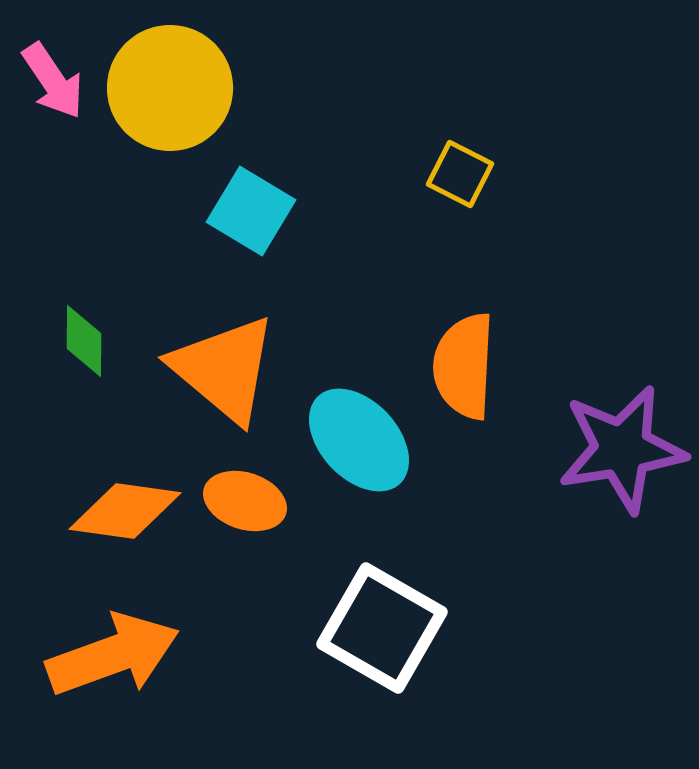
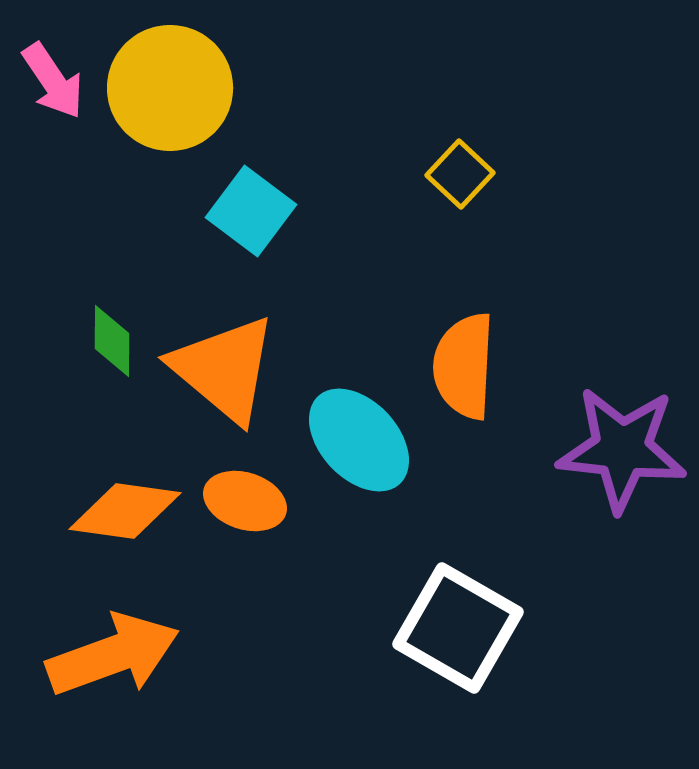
yellow square: rotated 16 degrees clockwise
cyan square: rotated 6 degrees clockwise
green diamond: moved 28 px right
purple star: rotated 15 degrees clockwise
white square: moved 76 px right
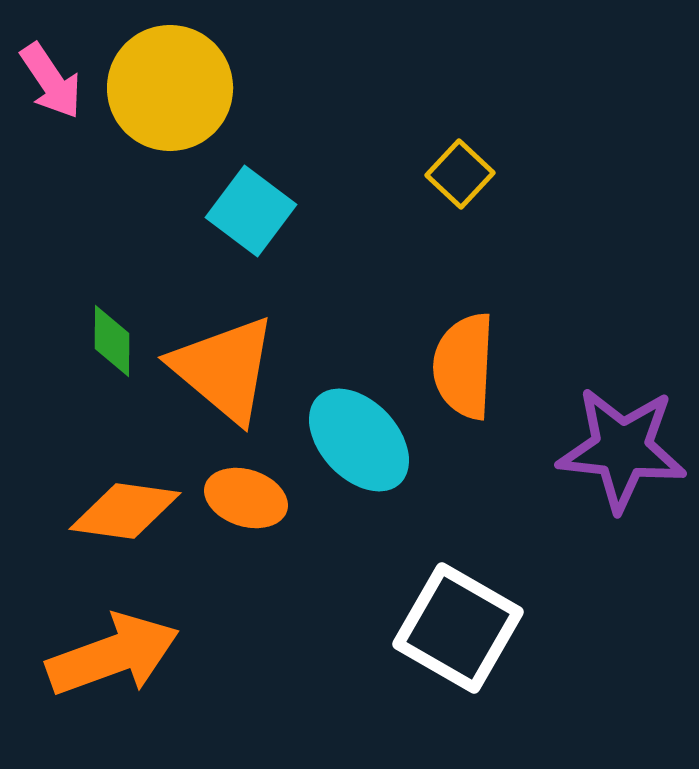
pink arrow: moved 2 px left
orange ellipse: moved 1 px right, 3 px up
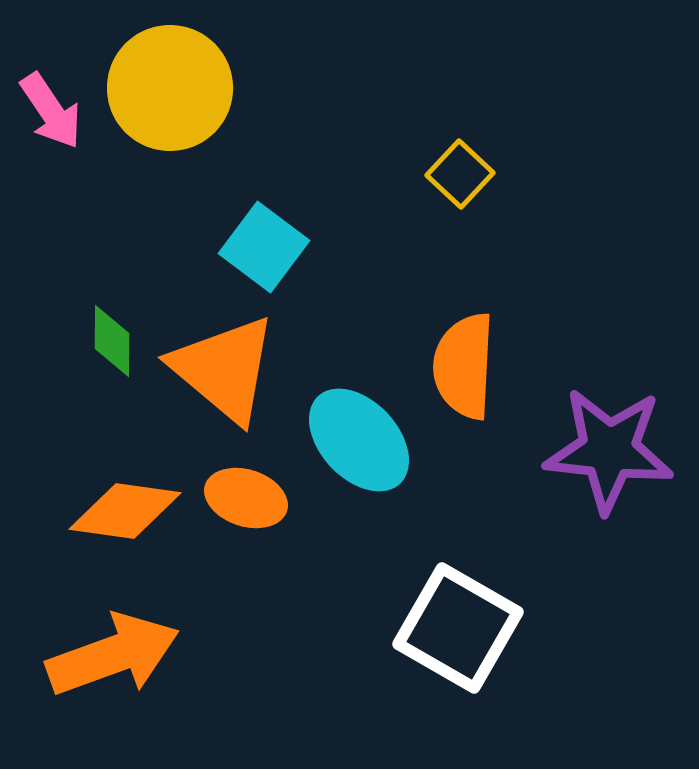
pink arrow: moved 30 px down
cyan square: moved 13 px right, 36 px down
purple star: moved 13 px left, 1 px down
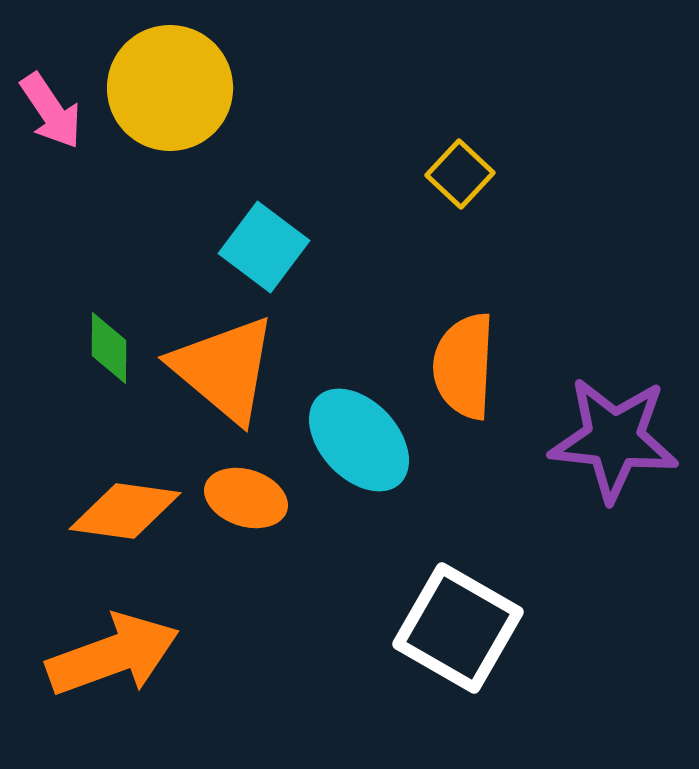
green diamond: moved 3 px left, 7 px down
purple star: moved 5 px right, 11 px up
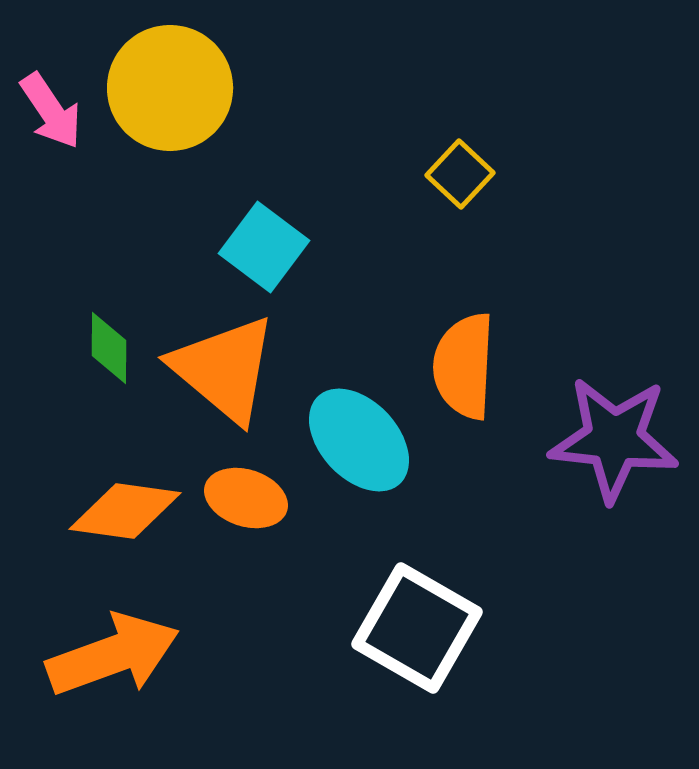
white square: moved 41 px left
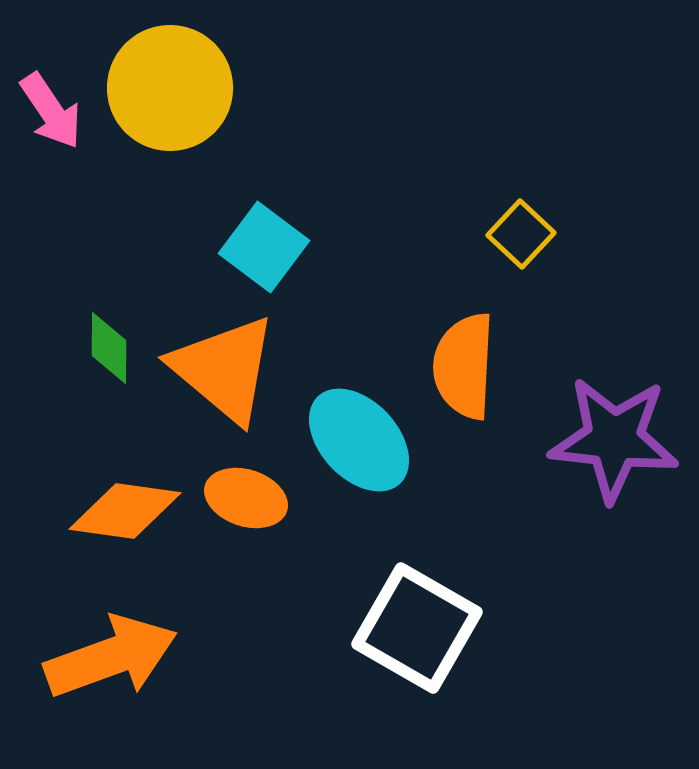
yellow square: moved 61 px right, 60 px down
orange arrow: moved 2 px left, 2 px down
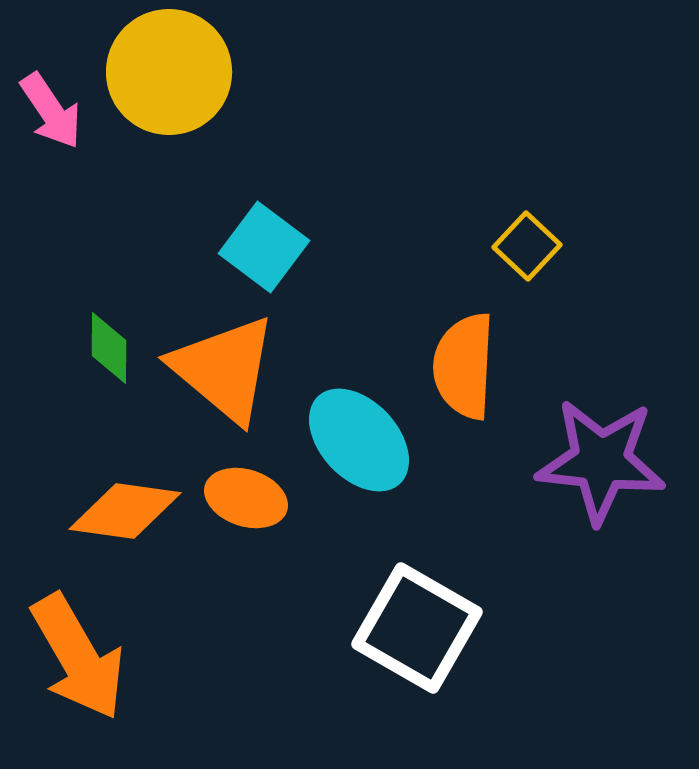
yellow circle: moved 1 px left, 16 px up
yellow square: moved 6 px right, 12 px down
purple star: moved 13 px left, 22 px down
orange arrow: moved 33 px left; rotated 80 degrees clockwise
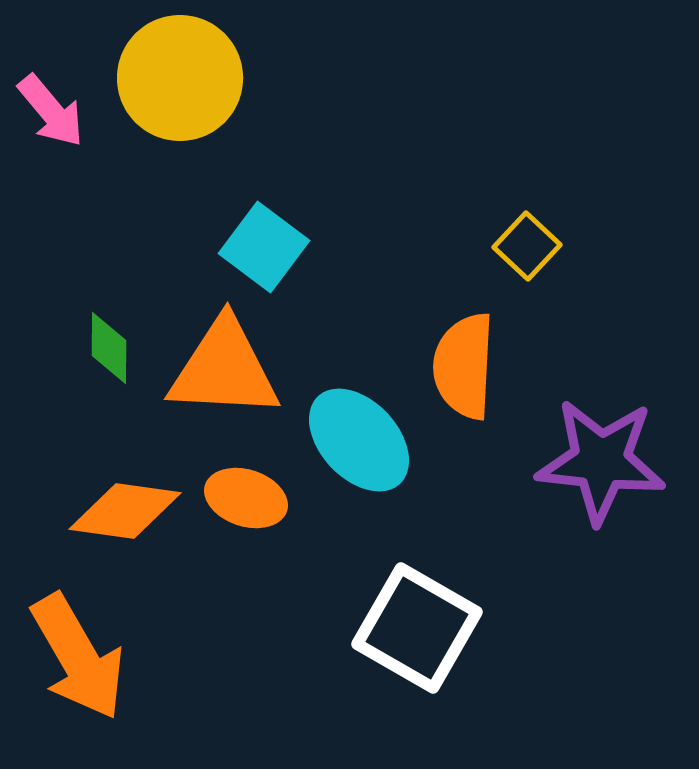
yellow circle: moved 11 px right, 6 px down
pink arrow: rotated 6 degrees counterclockwise
orange triangle: rotated 37 degrees counterclockwise
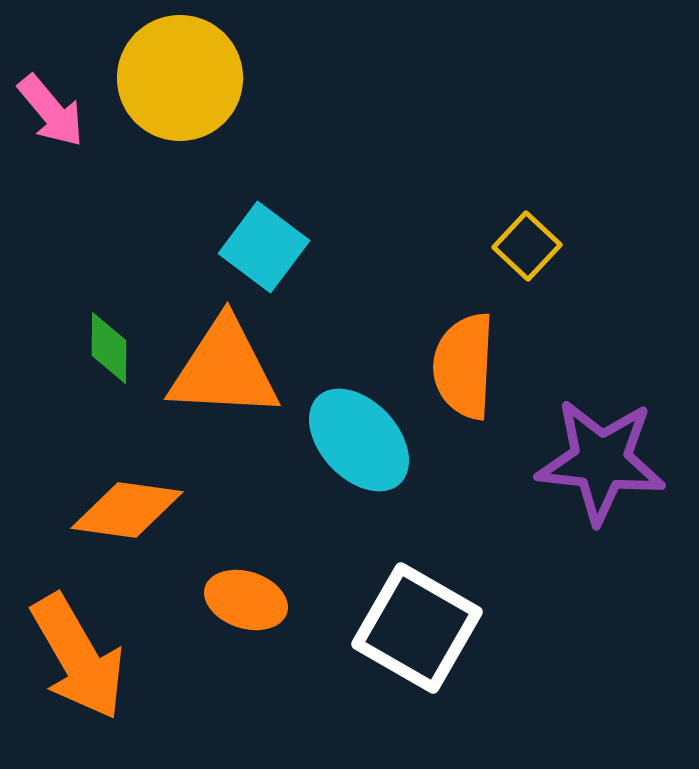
orange ellipse: moved 102 px down
orange diamond: moved 2 px right, 1 px up
